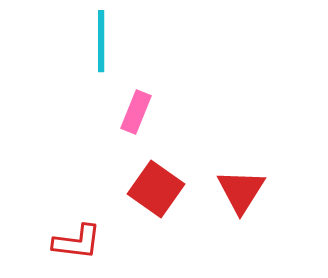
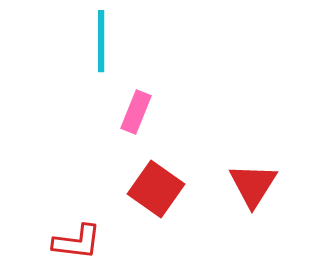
red triangle: moved 12 px right, 6 px up
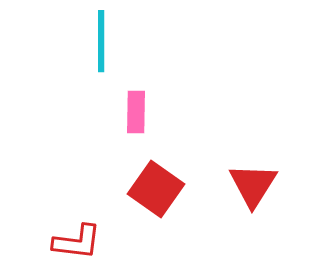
pink rectangle: rotated 21 degrees counterclockwise
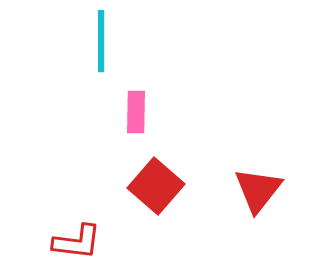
red triangle: moved 5 px right, 5 px down; rotated 6 degrees clockwise
red square: moved 3 px up; rotated 6 degrees clockwise
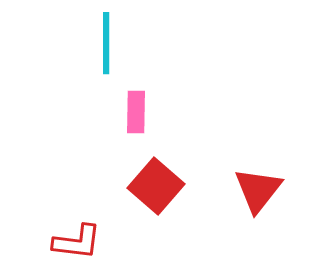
cyan line: moved 5 px right, 2 px down
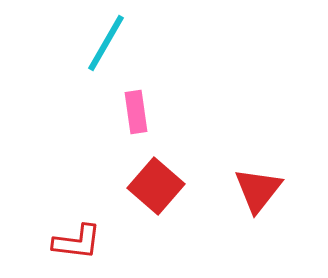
cyan line: rotated 30 degrees clockwise
pink rectangle: rotated 9 degrees counterclockwise
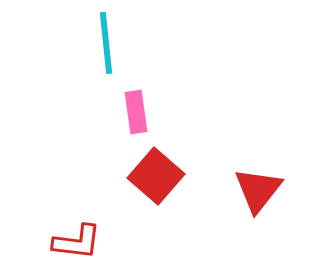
cyan line: rotated 36 degrees counterclockwise
red square: moved 10 px up
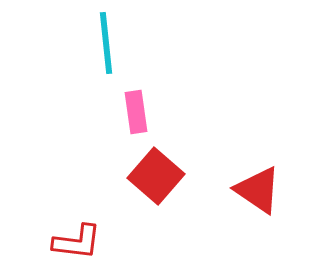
red triangle: rotated 34 degrees counterclockwise
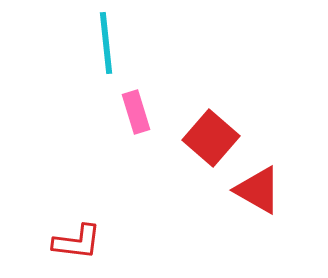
pink rectangle: rotated 9 degrees counterclockwise
red square: moved 55 px right, 38 px up
red triangle: rotated 4 degrees counterclockwise
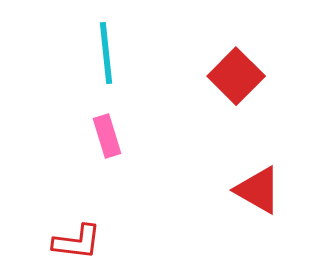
cyan line: moved 10 px down
pink rectangle: moved 29 px left, 24 px down
red square: moved 25 px right, 62 px up; rotated 4 degrees clockwise
